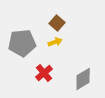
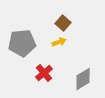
brown square: moved 6 px right
yellow arrow: moved 4 px right
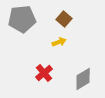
brown square: moved 1 px right, 4 px up
gray pentagon: moved 24 px up
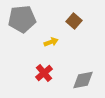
brown square: moved 10 px right, 2 px down
yellow arrow: moved 8 px left
gray diamond: moved 1 px down; rotated 20 degrees clockwise
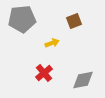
brown square: rotated 28 degrees clockwise
yellow arrow: moved 1 px right, 1 px down
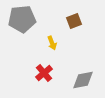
yellow arrow: rotated 88 degrees clockwise
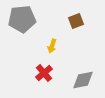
brown square: moved 2 px right
yellow arrow: moved 3 px down; rotated 40 degrees clockwise
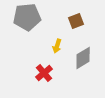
gray pentagon: moved 5 px right, 2 px up
yellow arrow: moved 5 px right
gray diamond: moved 22 px up; rotated 20 degrees counterclockwise
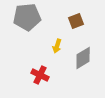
red cross: moved 4 px left, 2 px down; rotated 24 degrees counterclockwise
